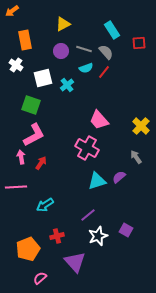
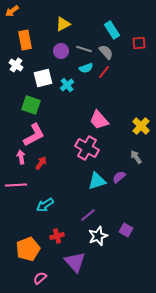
pink line: moved 2 px up
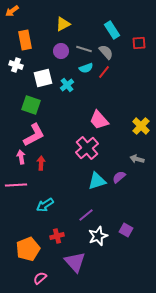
white cross: rotated 16 degrees counterclockwise
pink cross: rotated 20 degrees clockwise
gray arrow: moved 1 px right, 2 px down; rotated 40 degrees counterclockwise
red arrow: rotated 32 degrees counterclockwise
purple line: moved 2 px left
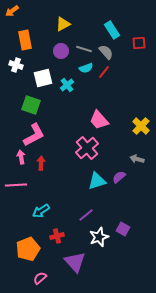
cyan arrow: moved 4 px left, 6 px down
purple square: moved 3 px left, 1 px up
white star: moved 1 px right, 1 px down
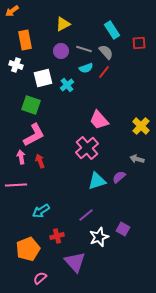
red arrow: moved 1 px left, 2 px up; rotated 24 degrees counterclockwise
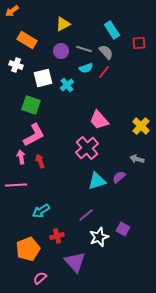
orange rectangle: moved 2 px right; rotated 48 degrees counterclockwise
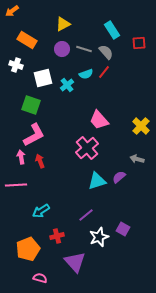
purple circle: moved 1 px right, 2 px up
cyan semicircle: moved 6 px down
pink semicircle: rotated 56 degrees clockwise
